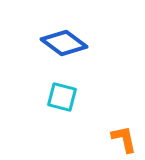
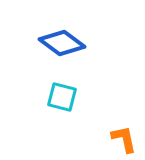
blue diamond: moved 2 px left
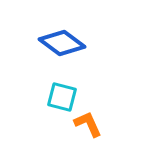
orange L-shape: moved 36 px left, 15 px up; rotated 12 degrees counterclockwise
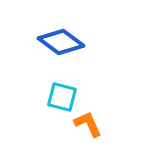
blue diamond: moved 1 px left, 1 px up
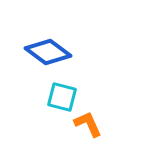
blue diamond: moved 13 px left, 10 px down
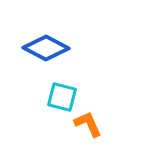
blue diamond: moved 2 px left, 4 px up; rotated 9 degrees counterclockwise
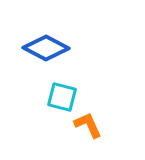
orange L-shape: moved 1 px down
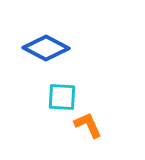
cyan square: rotated 12 degrees counterclockwise
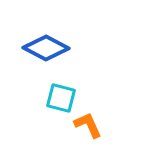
cyan square: moved 1 px left, 1 px down; rotated 12 degrees clockwise
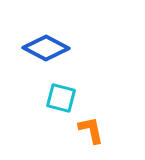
orange L-shape: moved 3 px right, 5 px down; rotated 12 degrees clockwise
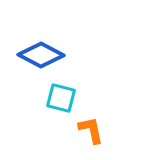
blue diamond: moved 5 px left, 7 px down
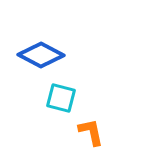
orange L-shape: moved 2 px down
